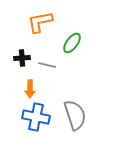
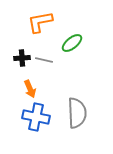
green ellipse: rotated 15 degrees clockwise
gray line: moved 3 px left, 5 px up
orange arrow: rotated 24 degrees counterclockwise
gray semicircle: moved 2 px right, 2 px up; rotated 16 degrees clockwise
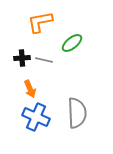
blue cross: rotated 12 degrees clockwise
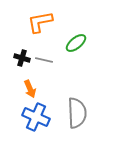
green ellipse: moved 4 px right
black cross: rotated 21 degrees clockwise
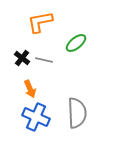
black cross: rotated 21 degrees clockwise
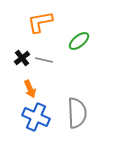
green ellipse: moved 3 px right, 2 px up
black cross: rotated 14 degrees clockwise
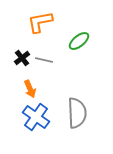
blue cross: rotated 12 degrees clockwise
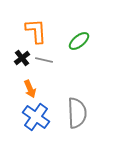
orange L-shape: moved 4 px left, 9 px down; rotated 96 degrees clockwise
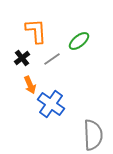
gray line: moved 8 px right, 1 px up; rotated 48 degrees counterclockwise
orange arrow: moved 4 px up
gray semicircle: moved 16 px right, 22 px down
blue cross: moved 15 px right, 13 px up
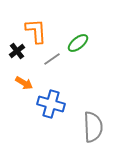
green ellipse: moved 1 px left, 2 px down
black cross: moved 5 px left, 7 px up
orange arrow: moved 6 px left, 2 px up; rotated 36 degrees counterclockwise
blue cross: rotated 20 degrees counterclockwise
gray semicircle: moved 8 px up
